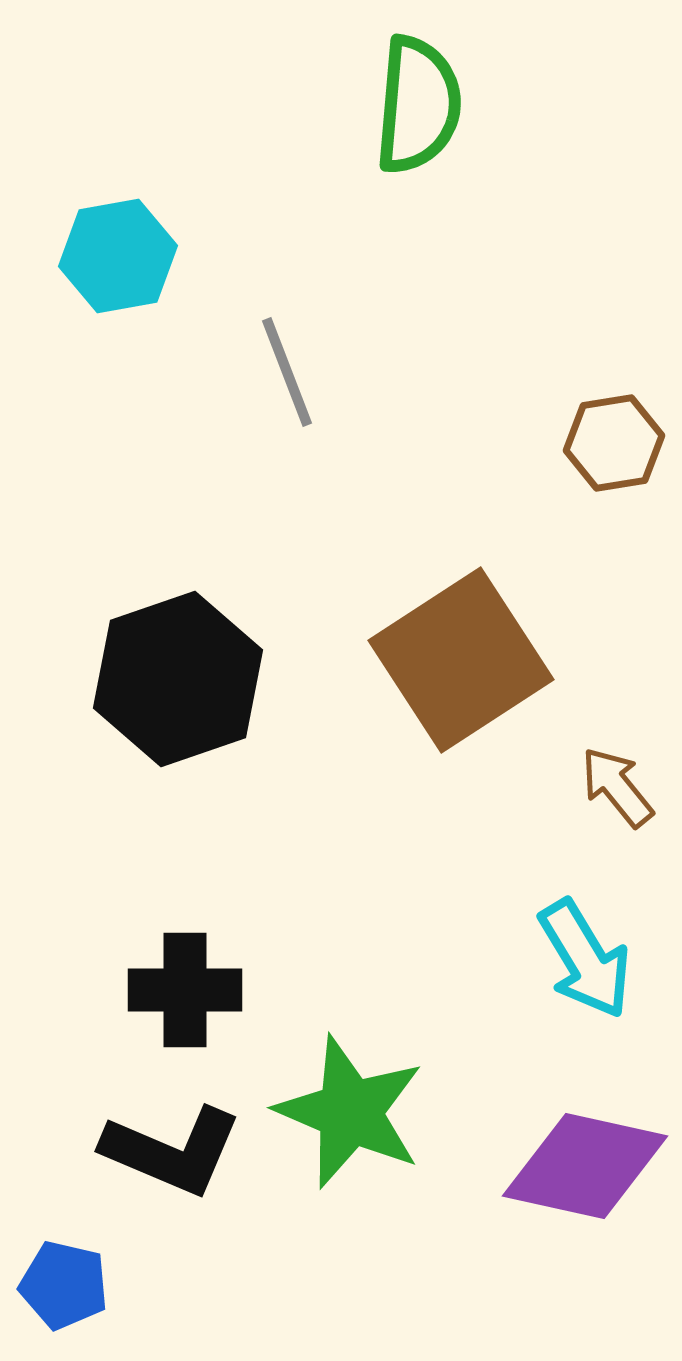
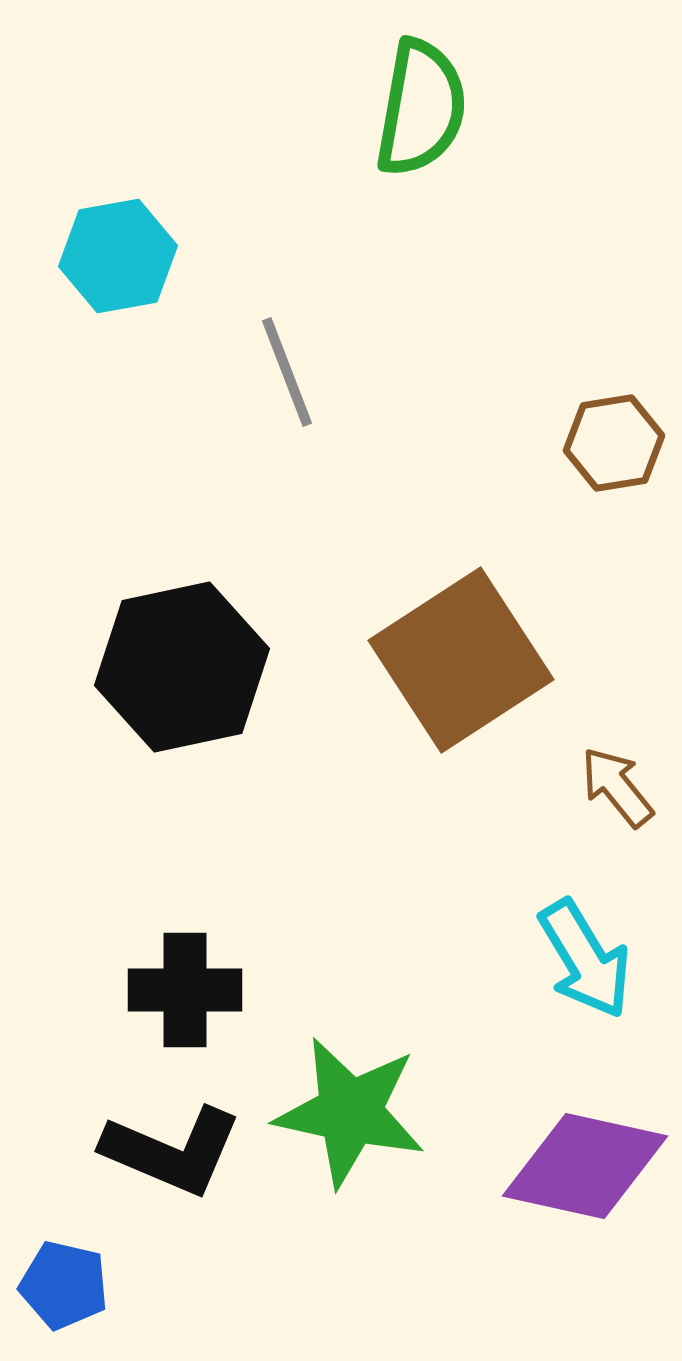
green semicircle: moved 3 px right, 3 px down; rotated 5 degrees clockwise
black hexagon: moved 4 px right, 12 px up; rotated 7 degrees clockwise
green star: rotated 11 degrees counterclockwise
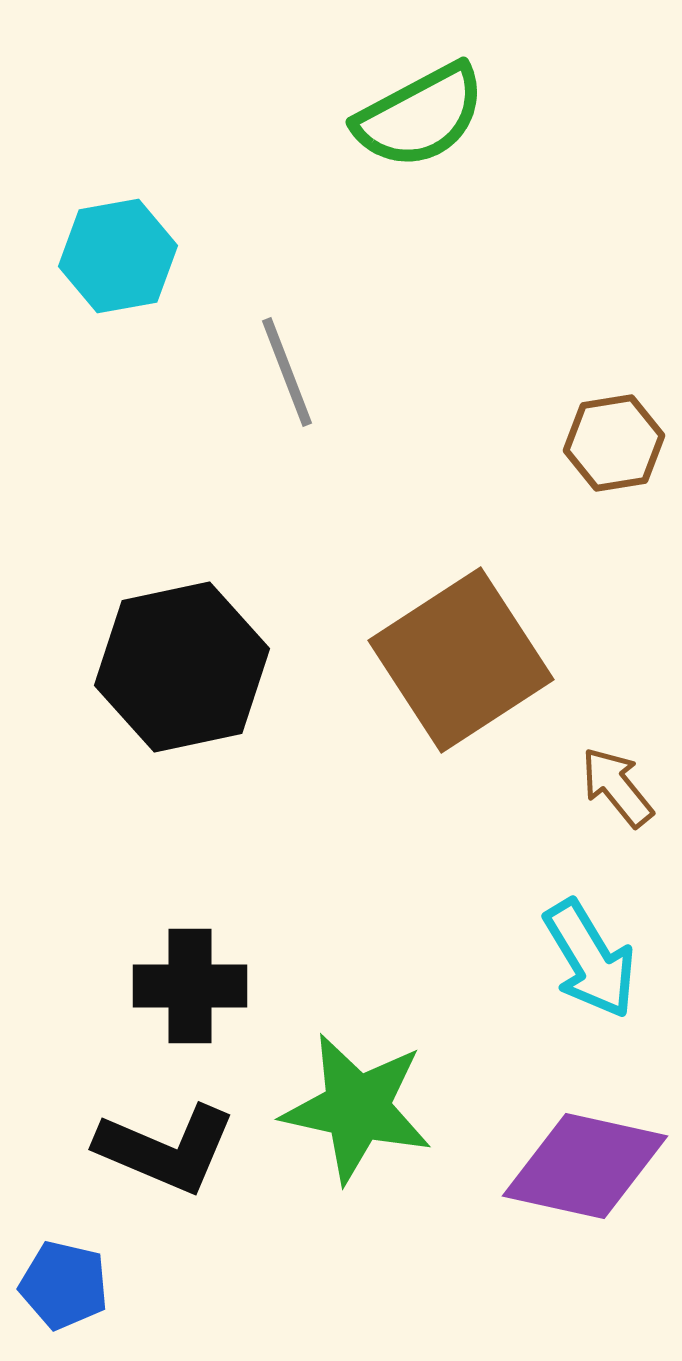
green semicircle: moved 1 px left, 8 px down; rotated 52 degrees clockwise
cyan arrow: moved 5 px right
black cross: moved 5 px right, 4 px up
green star: moved 7 px right, 4 px up
black L-shape: moved 6 px left, 2 px up
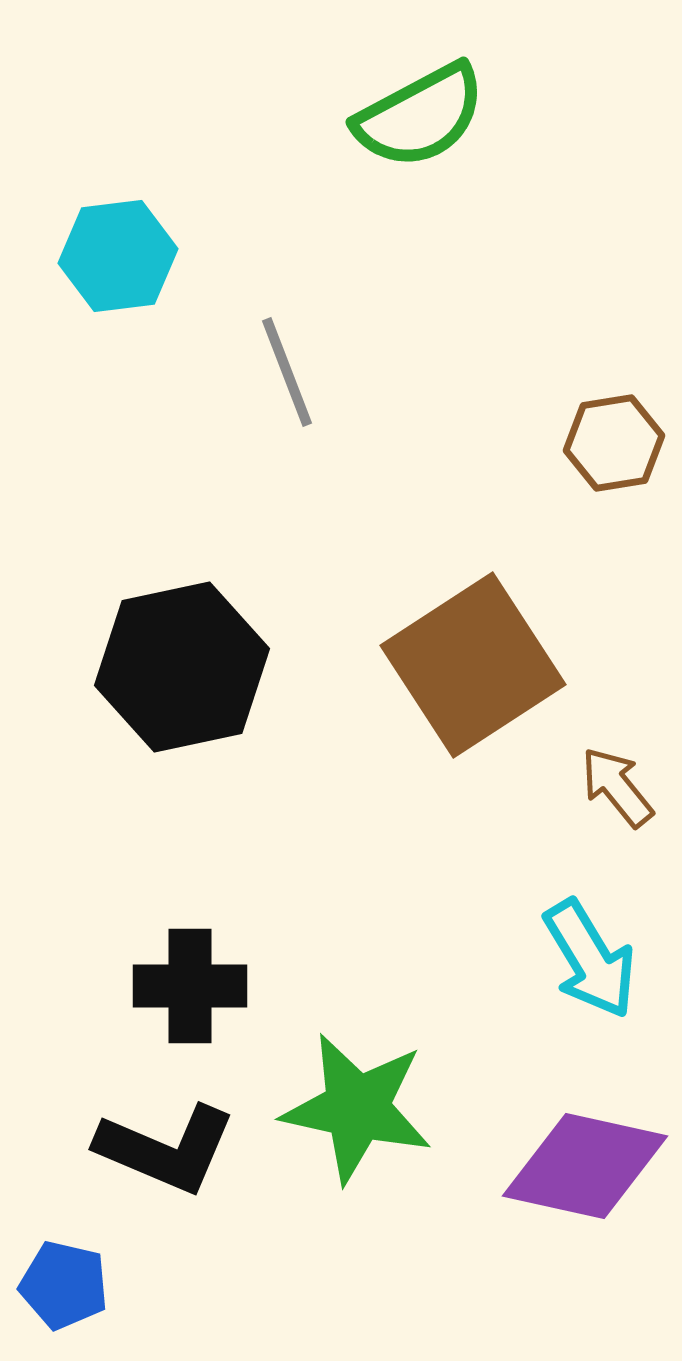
cyan hexagon: rotated 3 degrees clockwise
brown square: moved 12 px right, 5 px down
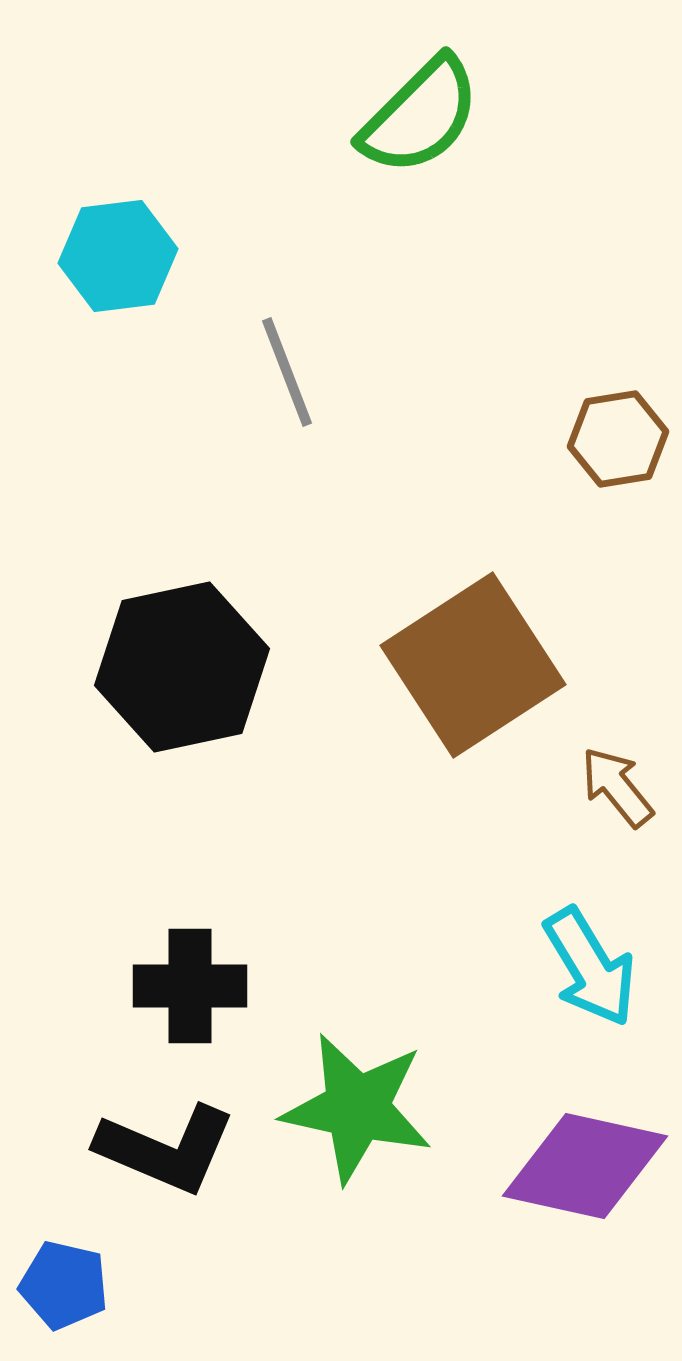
green semicircle: rotated 17 degrees counterclockwise
brown hexagon: moved 4 px right, 4 px up
cyan arrow: moved 8 px down
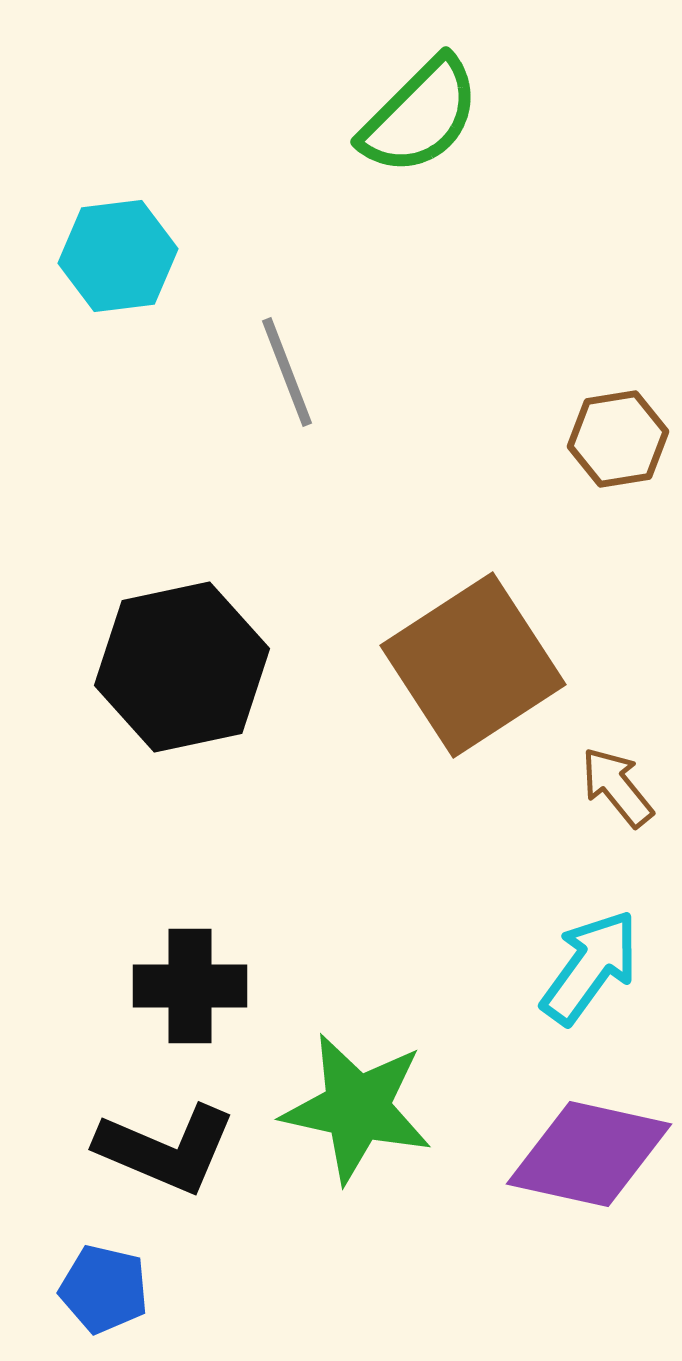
cyan arrow: rotated 113 degrees counterclockwise
purple diamond: moved 4 px right, 12 px up
blue pentagon: moved 40 px right, 4 px down
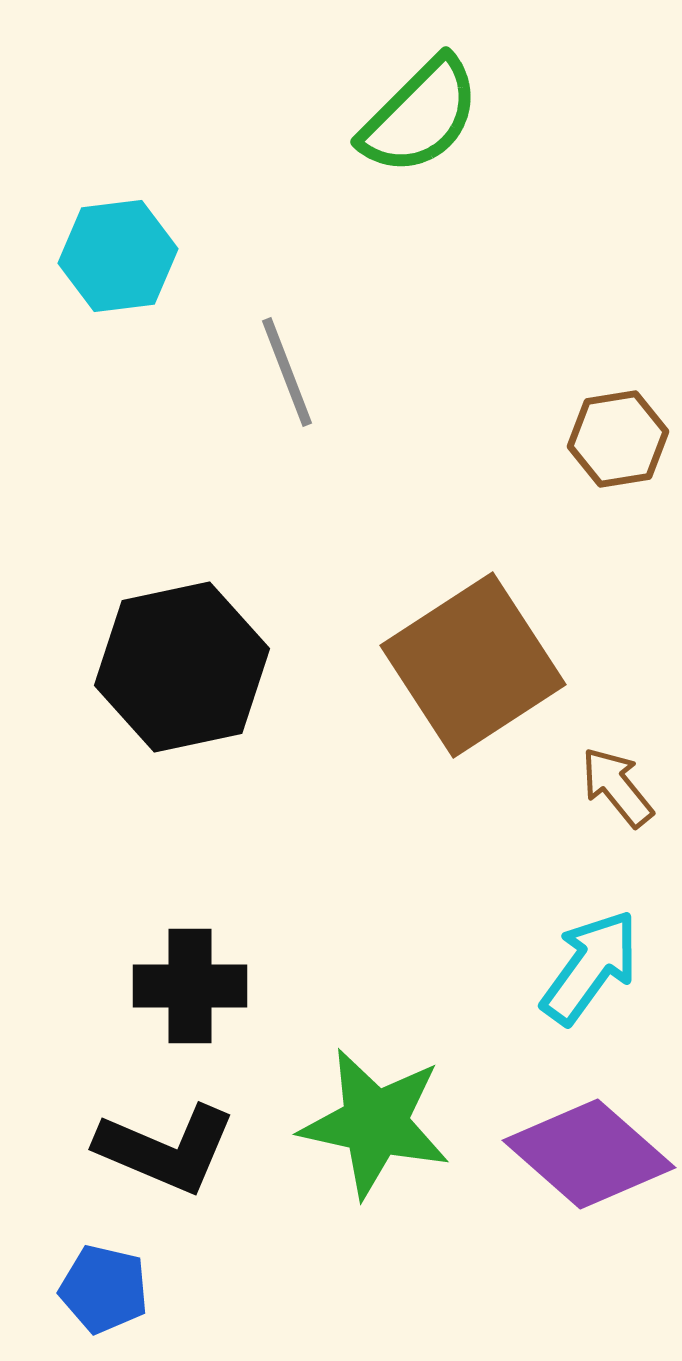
green star: moved 18 px right, 15 px down
purple diamond: rotated 29 degrees clockwise
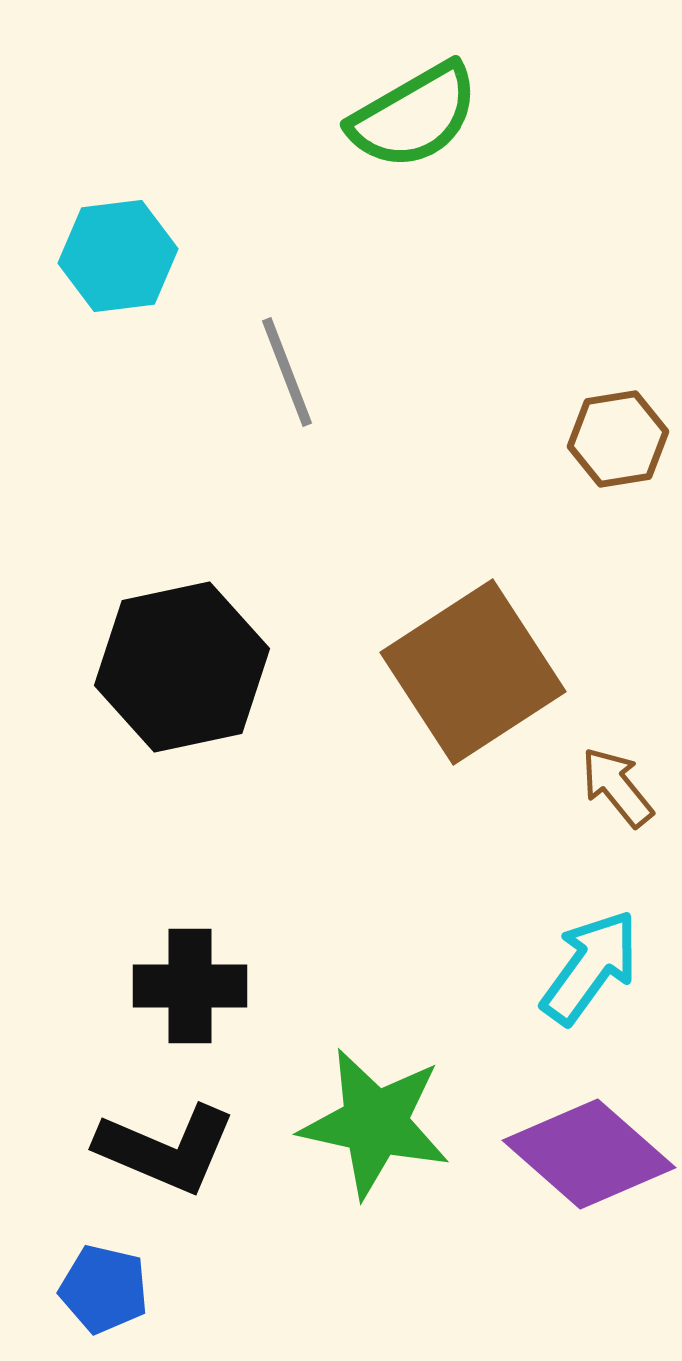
green semicircle: moved 6 px left; rotated 15 degrees clockwise
brown square: moved 7 px down
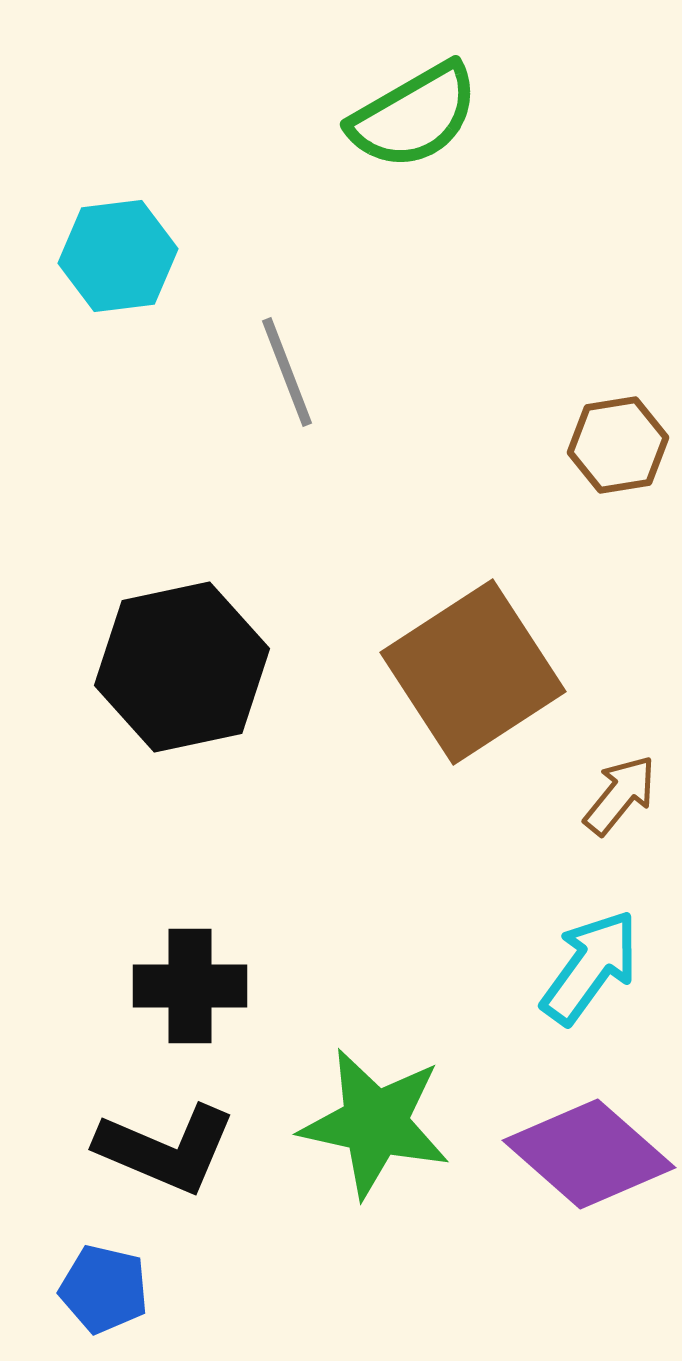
brown hexagon: moved 6 px down
brown arrow: moved 3 px right, 8 px down; rotated 78 degrees clockwise
